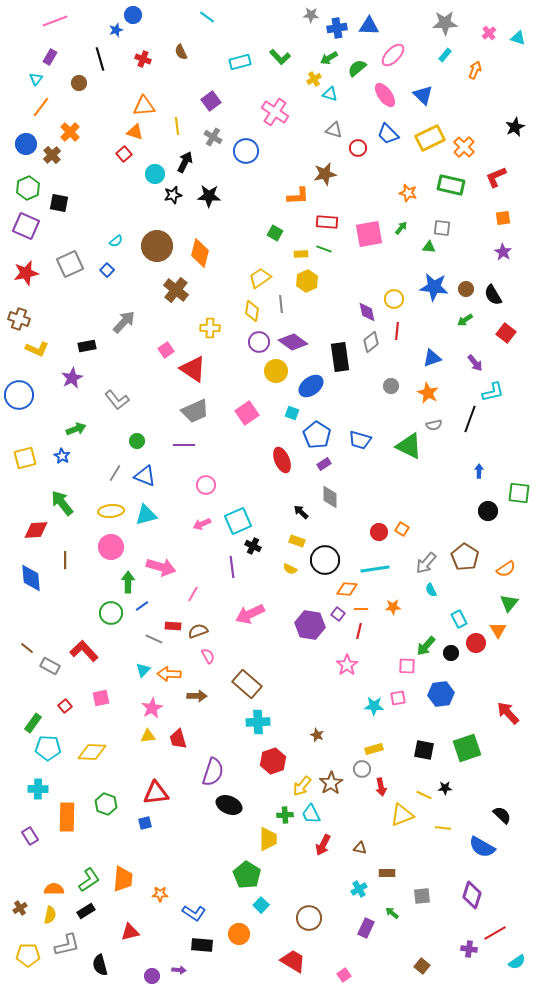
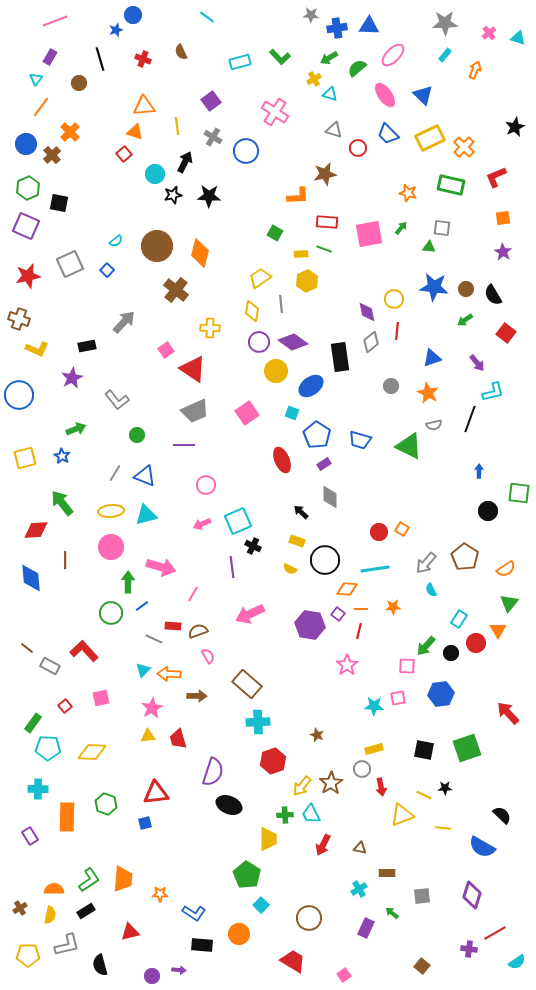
red star at (26, 273): moved 2 px right, 3 px down
purple arrow at (475, 363): moved 2 px right
green circle at (137, 441): moved 6 px up
cyan rectangle at (459, 619): rotated 60 degrees clockwise
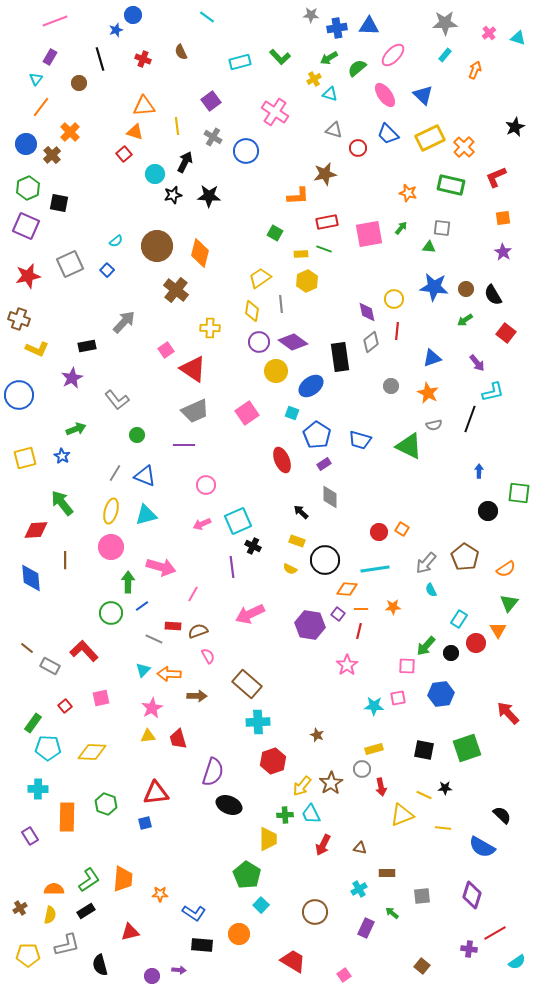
red rectangle at (327, 222): rotated 15 degrees counterclockwise
yellow ellipse at (111, 511): rotated 70 degrees counterclockwise
brown circle at (309, 918): moved 6 px right, 6 px up
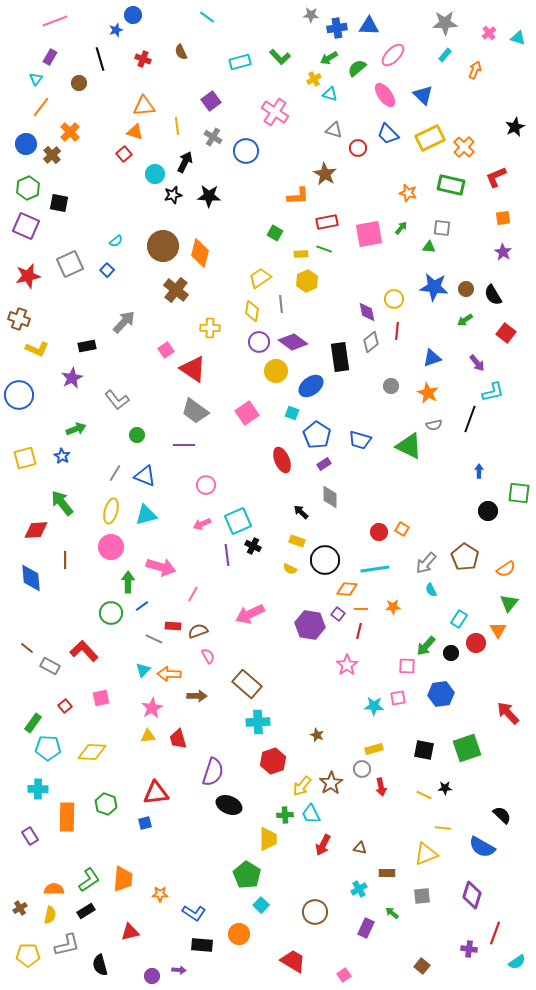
brown star at (325, 174): rotated 30 degrees counterclockwise
brown circle at (157, 246): moved 6 px right
gray trapezoid at (195, 411): rotated 60 degrees clockwise
purple line at (232, 567): moved 5 px left, 12 px up
yellow triangle at (402, 815): moved 24 px right, 39 px down
red line at (495, 933): rotated 40 degrees counterclockwise
